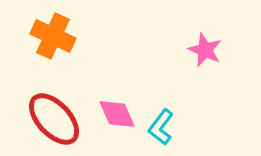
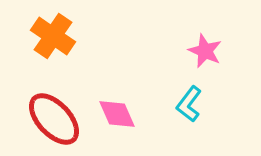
orange cross: rotated 9 degrees clockwise
pink star: moved 1 px down
cyan L-shape: moved 28 px right, 23 px up
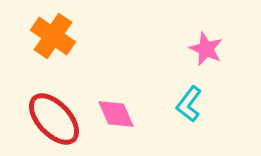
pink star: moved 1 px right, 2 px up
pink diamond: moved 1 px left
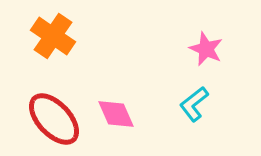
cyan L-shape: moved 5 px right; rotated 15 degrees clockwise
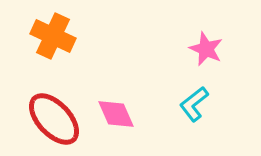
orange cross: rotated 9 degrees counterclockwise
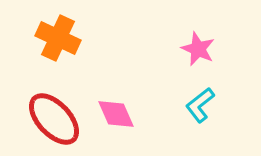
orange cross: moved 5 px right, 2 px down
pink star: moved 8 px left
cyan L-shape: moved 6 px right, 1 px down
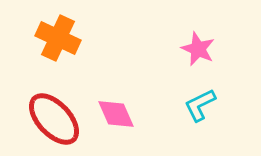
cyan L-shape: rotated 12 degrees clockwise
